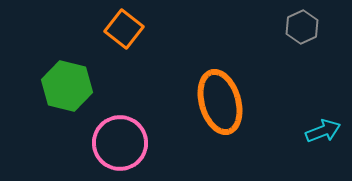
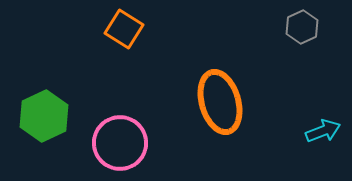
orange square: rotated 6 degrees counterclockwise
green hexagon: moved 23 px left, 30 px down; rotated 21 degrees clockwise
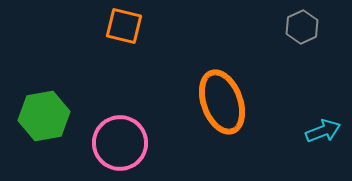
orange square: moved 3 px up; rotated 18 degrees counterclockwise
orange ellipse: moved 2 px right; rotated 4 degrees counterclockwise
green hexagon: rotated 15 degrees clockwise
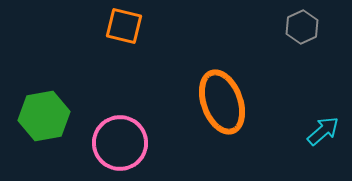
cyan arrow: rotated 20 degrees counterclockwise
